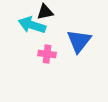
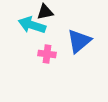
blue triangle: rotated 12 degrees clockwise
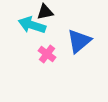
pink cross: rotated 30 degrees clockwise
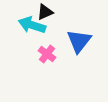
black triangle: rotated 12 degrees counterclockwise
blue triangle: rotated 12 degrees counterclockwise
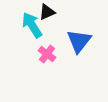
black triangle: moved 2 px right
cyan arrow: rotated 40 degrees clockwise
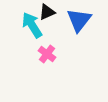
blue triangle: moved 21 px up
